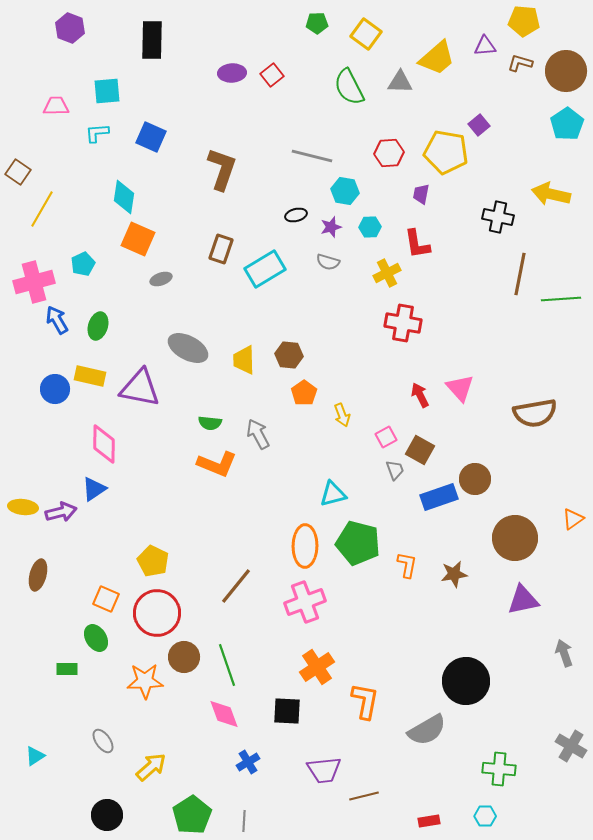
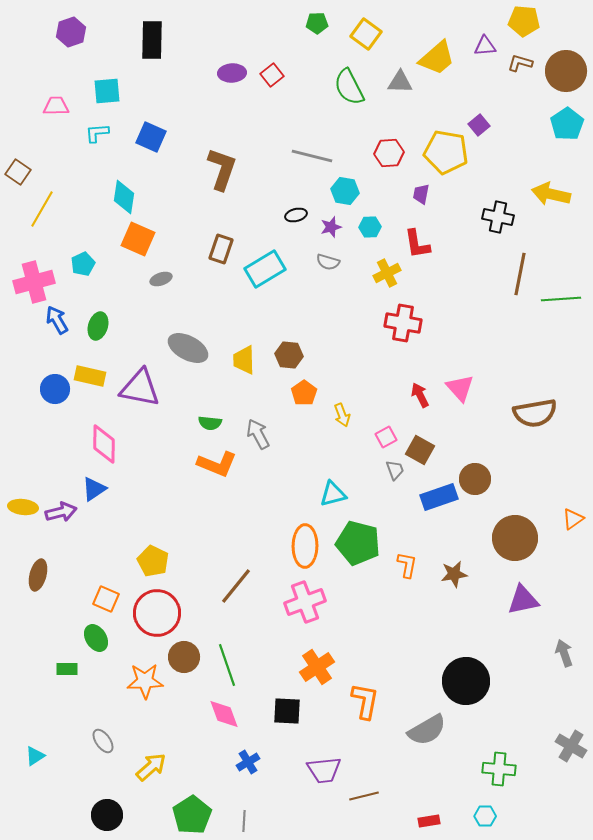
purple hexagon at (70, 28): moved 1 px right, 4 px down; rotated 20 degrees clockwise
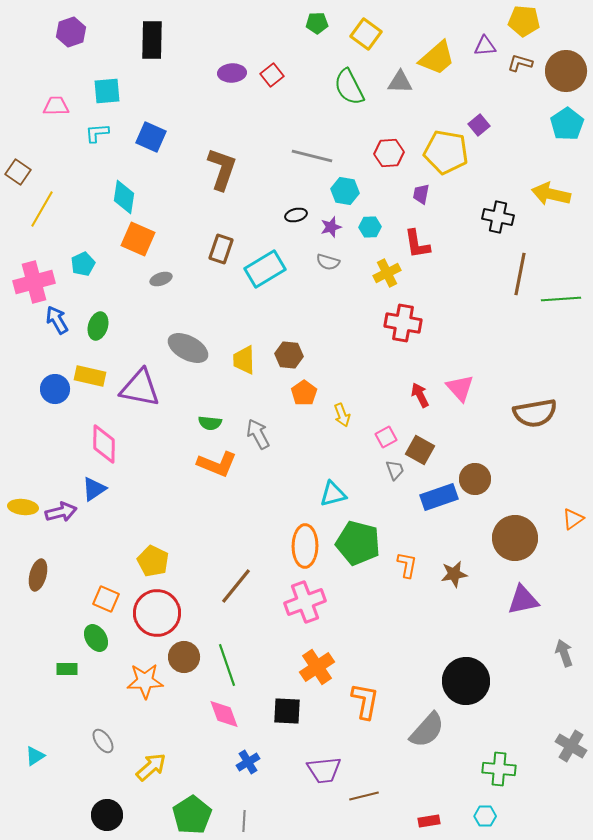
gray semicircle at (427, 730): rotated 18 degrees counterclockwise
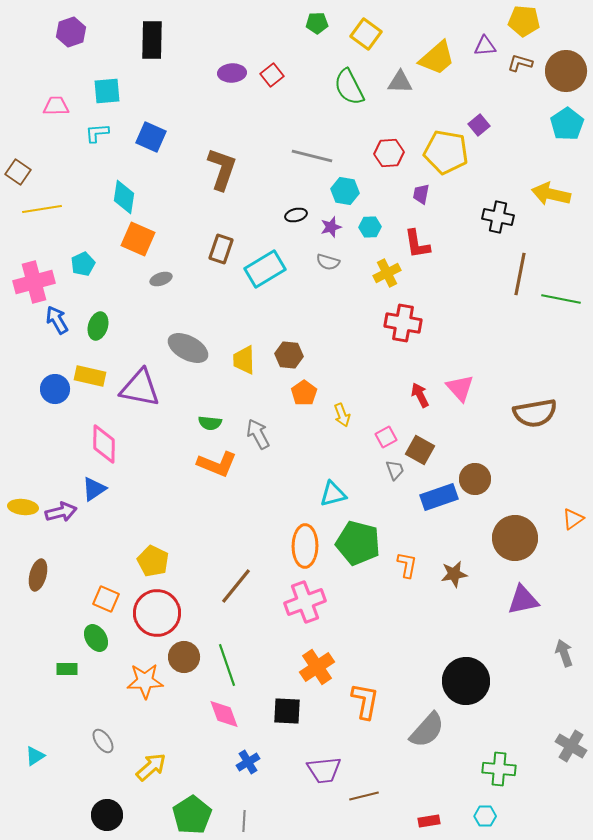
yellow line at (42, 209): rotated 51 degrees clockwise
green line at (561, 299): rotated 15 degrees clockwise
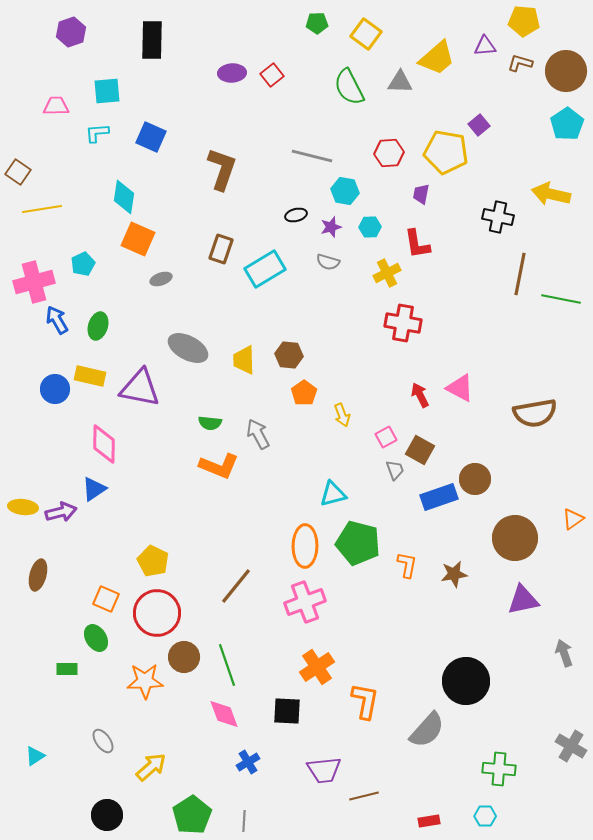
pink triangle at (460, 388): rotated 20 degrees counterclockwise
orange L-shape at (217, 464): moved 2 px right, 2 px down
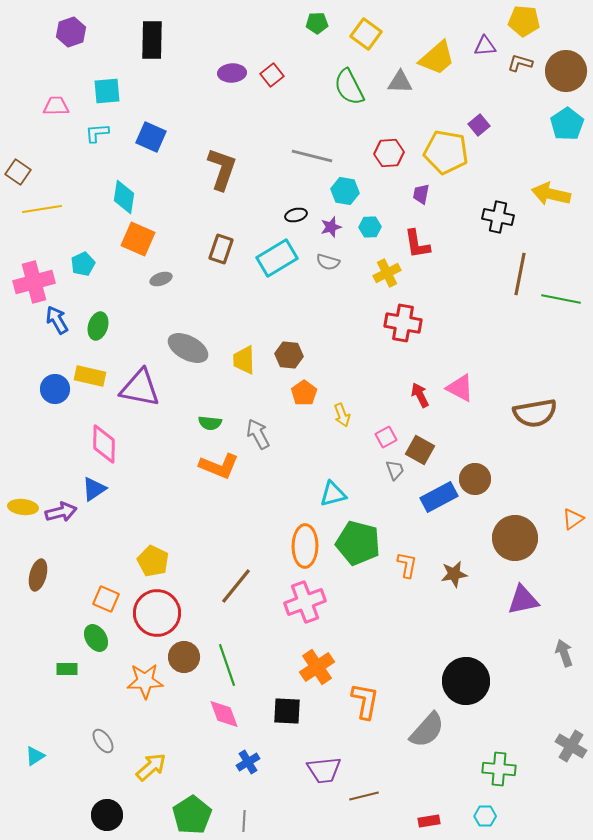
cyan rectangle at (265, 269): moved 12 px right, 11 px up
blue rectangle at (439, 497): rotated 9 degrees counterclockwise
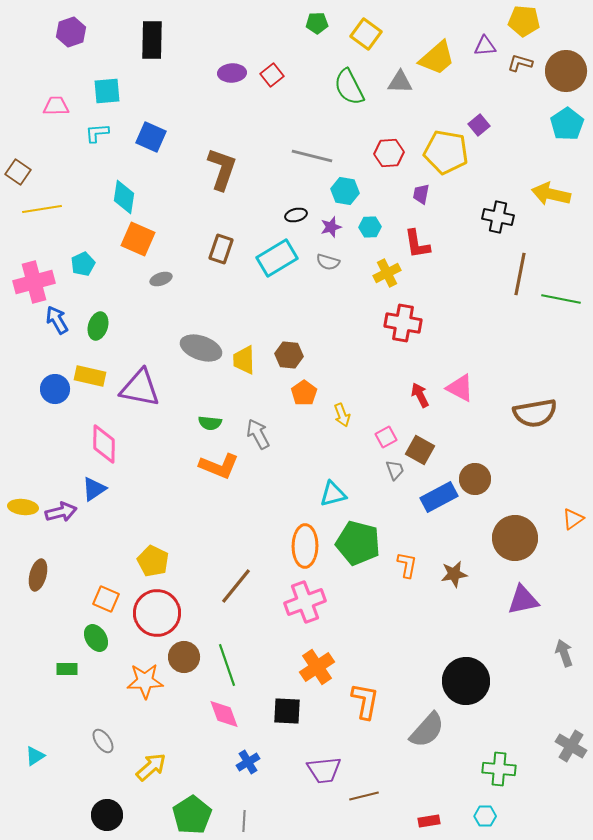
gray ellipse at (188, 348): moved 13 px right; rotated 9 degrees counterclockwise
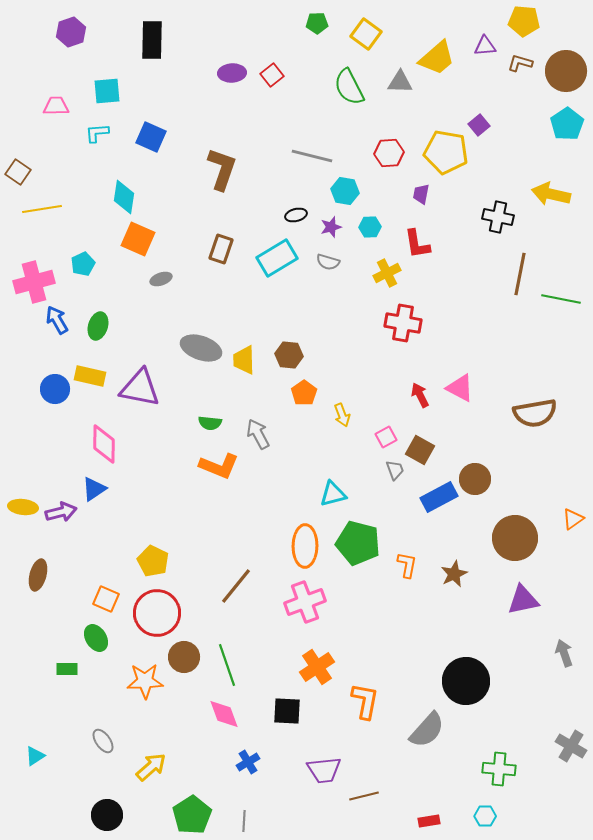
brown star at (454, 574): rotated 16 degrees counterclockwise
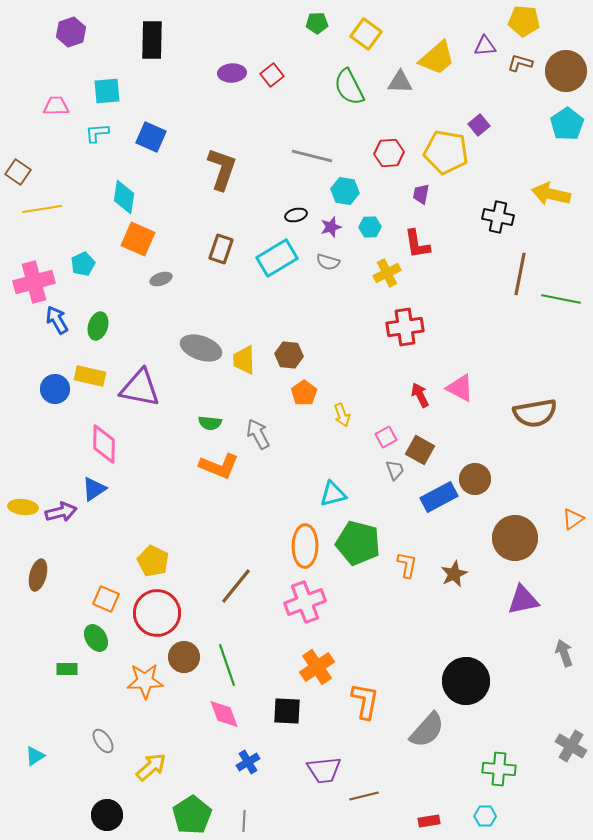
red cross at (403, 323): moved 2 px right, 4 px down; rotated 18 degrees counterclockwise
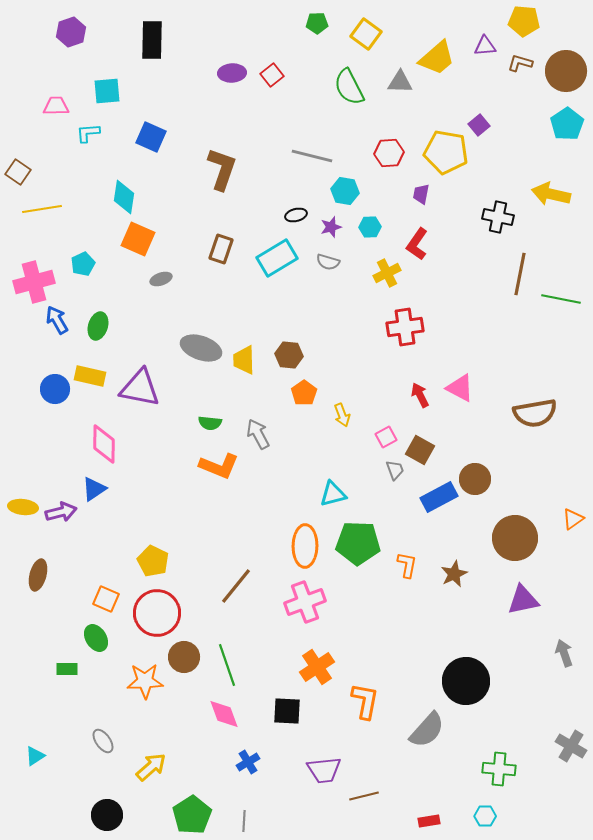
cyan L-shape at (97, 133): moved 9 px left
red L-shape at (417, 244): rotated 44 degrees clockwise
green pentagon at (358, 543): rotated 12 degrees counterclockwise
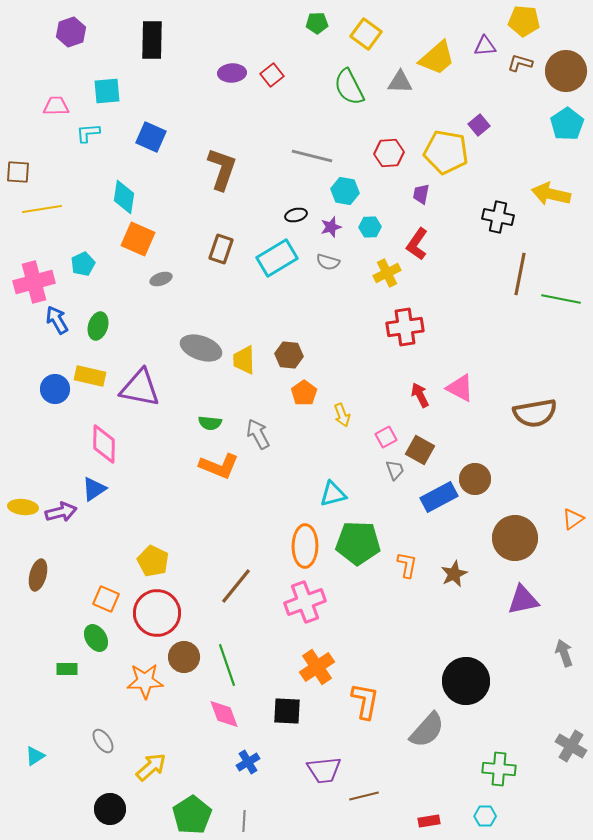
brown square at (18, 172): rotated 30 degrees counterclockwise
black circle at (107, 815): moved 3 px right, 6 px up
